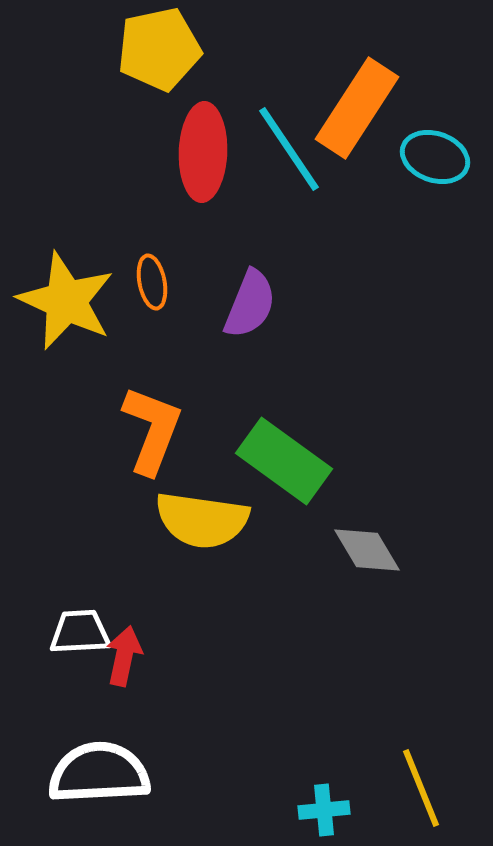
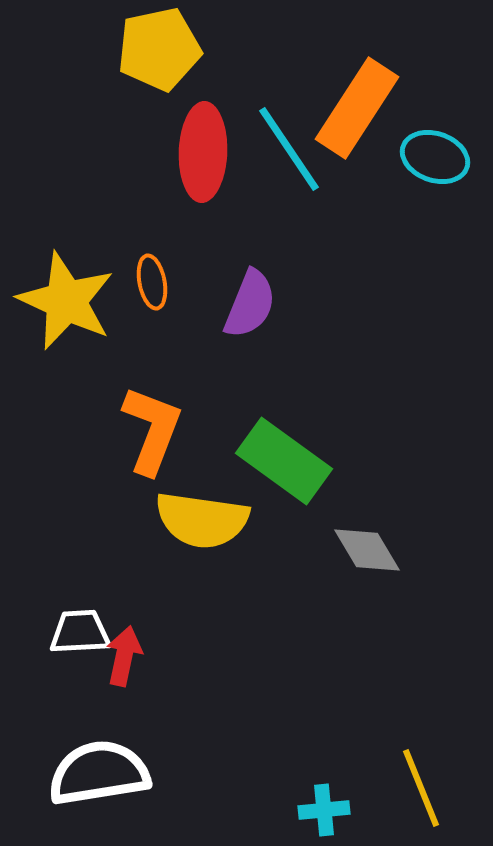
white semicircle: rotated 6 degrees counterclockwise
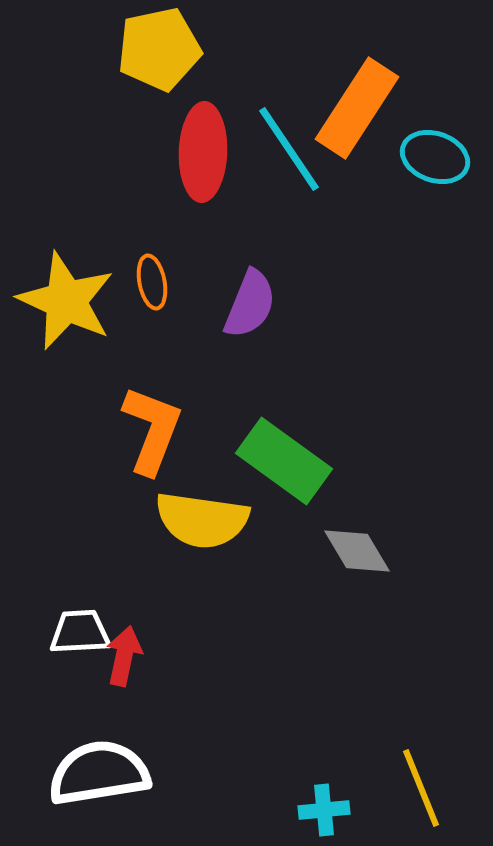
gray diamond: moved 10 px left, 1 px down
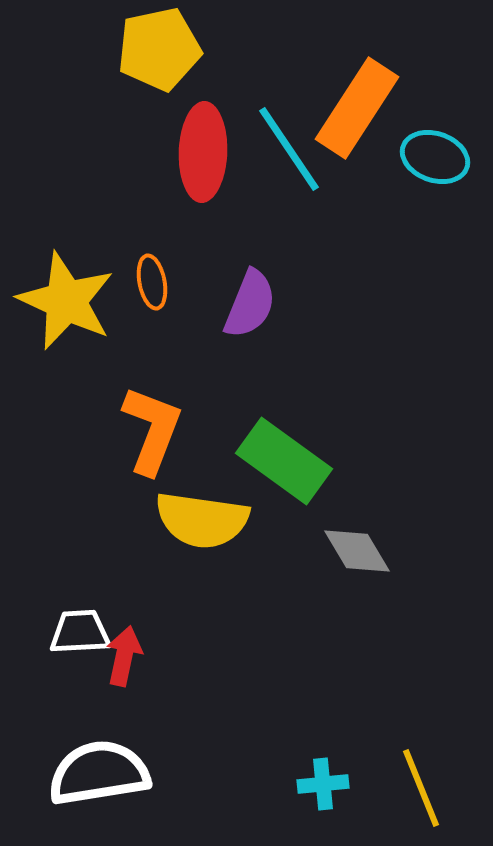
cyan cross: moved 1 px left, 26 px up
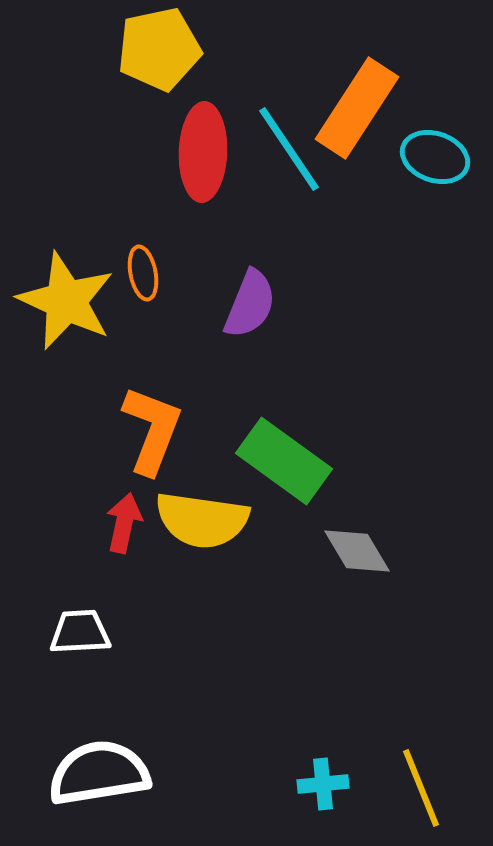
orange ellipse: moved 9 px left, 9 px up
red arrow: moved 133 px up
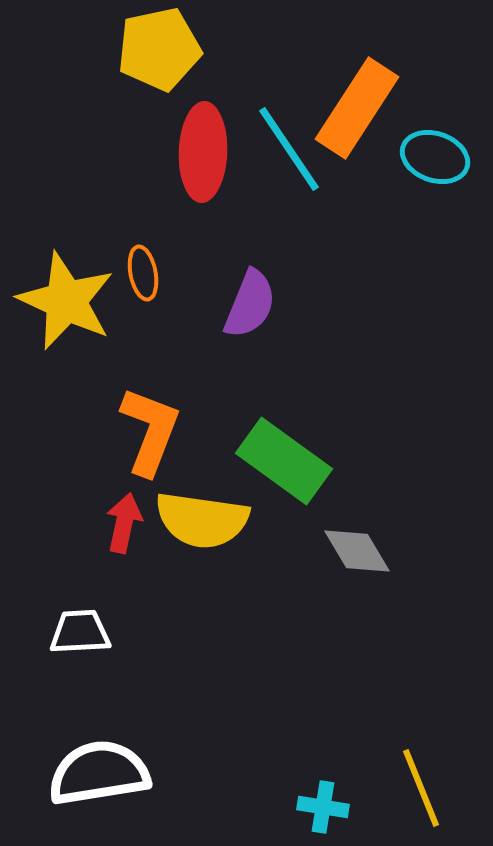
orange L-shape: moved 2 px left, 1 px down
cyan cross: moved 23 px down; rotated 15 degrees clockwise
